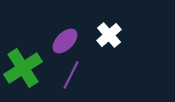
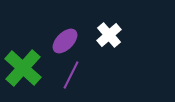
green cross: rotated 15 degrees counterclockwise
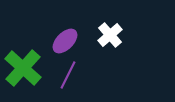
white cross: moved 1 px right
purple line: moved 3 px left
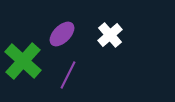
purple ellipse: moved 3 px left, 7 px up
green cross: moved 7 px up
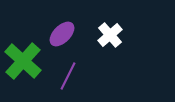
purple line: moved 1 px down
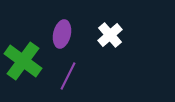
purple ellipse: rotated 32 degrees counterclockwise
green cross: rotated 6 degrees counterclockwise
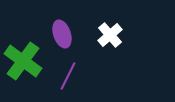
purple ellipse: rotated 32 degrees counterclockwise
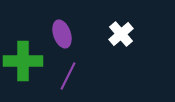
white cross: moved 11 px right, 1 px up
green cross: rotated 36 degrees counterclockwise
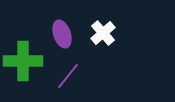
white cross: moved 18 px left, 1 px up
purple line: rotated 12 degrees clockwise
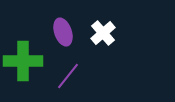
purple ellipse: moved 1 px right, 2 px up
